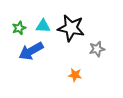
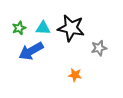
cyan triangle: moved 2 px down
gray star: moved 2 px right, 1 px up
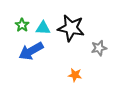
green star: moved 3 px right, 3 px up; rotated 16 degrees counterclockwise
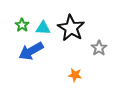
black star: rotated 20 degrees clockwise
gray star: rotated 21 degrees counterclockwise
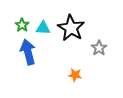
blue arrow: moved 3 px left, 1 px down; rotated 105 degrees clockwise
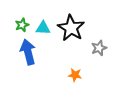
green star: rotated 16 degrees clockwise
gray star: rotated 14 degrees clockwise
